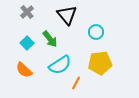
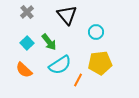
green arrow: moved 1 px left, 3 px down
orange line: moved 2 px right, 3 px up
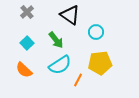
black triangle: moved 3 px right; rotated 15 degrees counterclockwise
green arrow: moved 7 px right, 2 px up
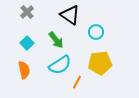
orange semicircle: rotated 144 degrees counterclockwise
orange line: moved 1 px left, 2 px down
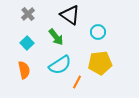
gray cross: moved 1 px right, 2 px down
cyan circle: moved 2 px right
green arrow: moved 3 px up
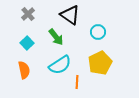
yellow pentagon: rotated 20 degrees counterclockwise
orange line: rotated 24 degrees counterclockwise
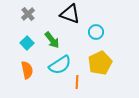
black triangle: moved 1 px up; rotated 15 degrees counterclockwise
cyan circle: moved 2 px left
green arrow: moved 4 px left, 3 px down
orange semicircle: moved 3 px right
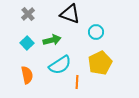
green arrow: rotated 66 degrees counterclockwise
orange semicircle: moved 5 px down
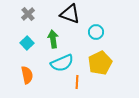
green arrow: moved 1 px right, 1 px up; rotated 84 degrees counterclockwise
cyan semicircle: moved 2 px right, 2 px up; rotated 10 degrees clockwise
